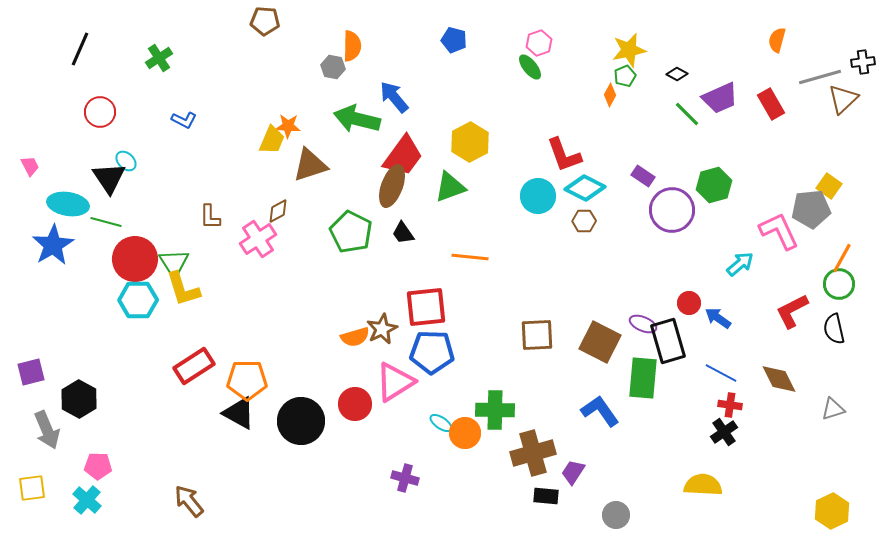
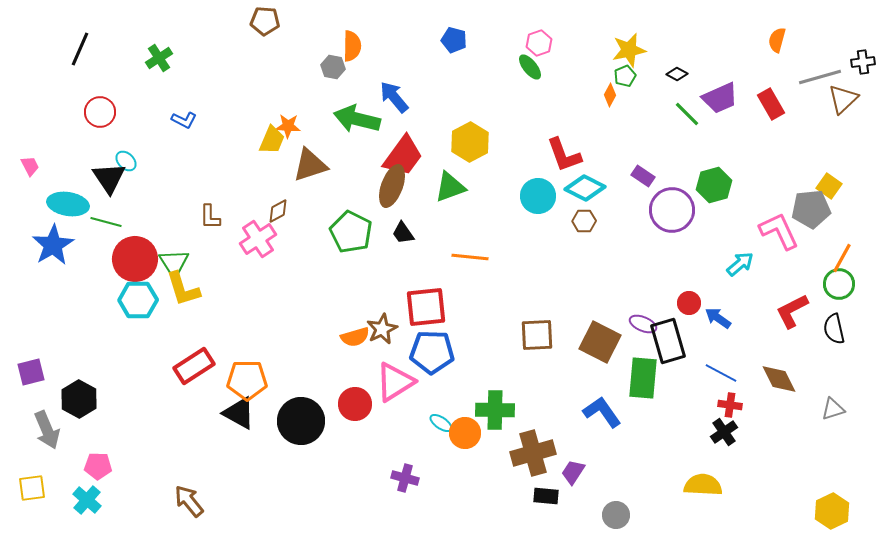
blue L-shape at (600, 411): moved 2 px right, 1 px down
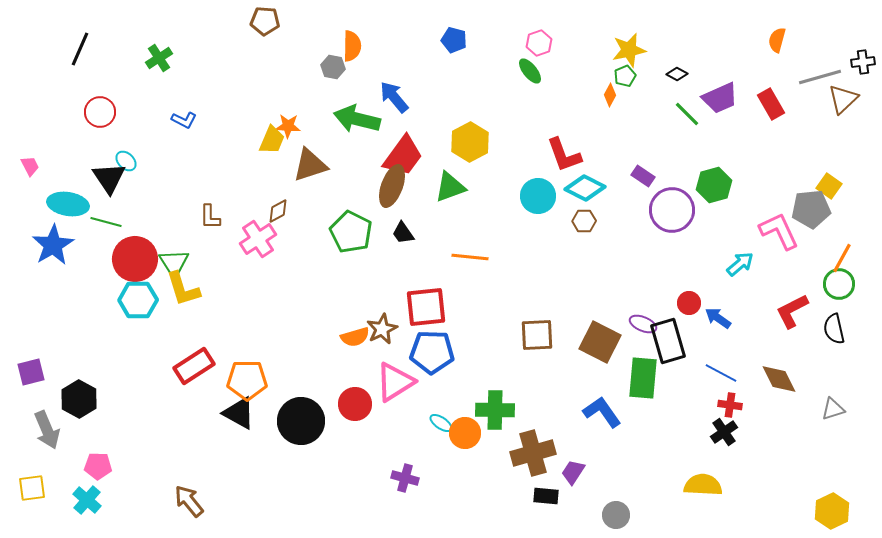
green ellipse at (530, 67): moved 4 px down
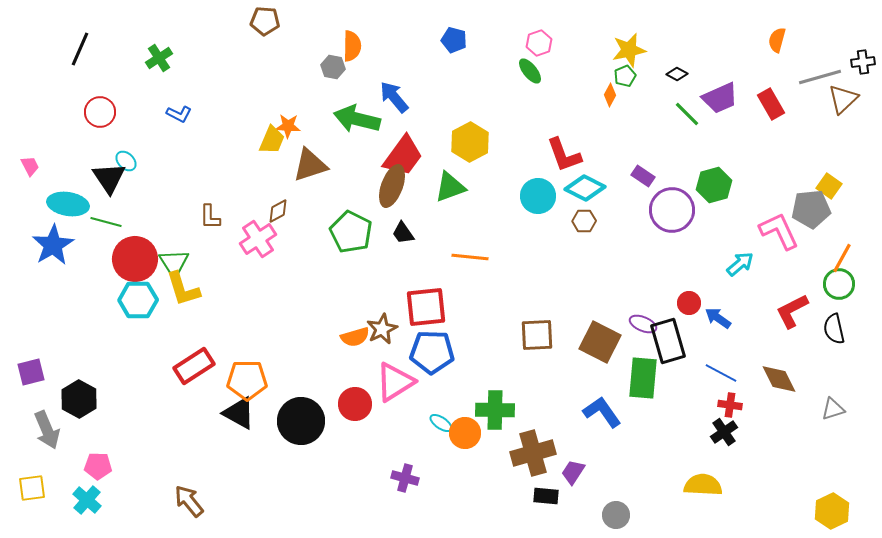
blue L-shape at (184, 120): moved 5 px left, 6 px up
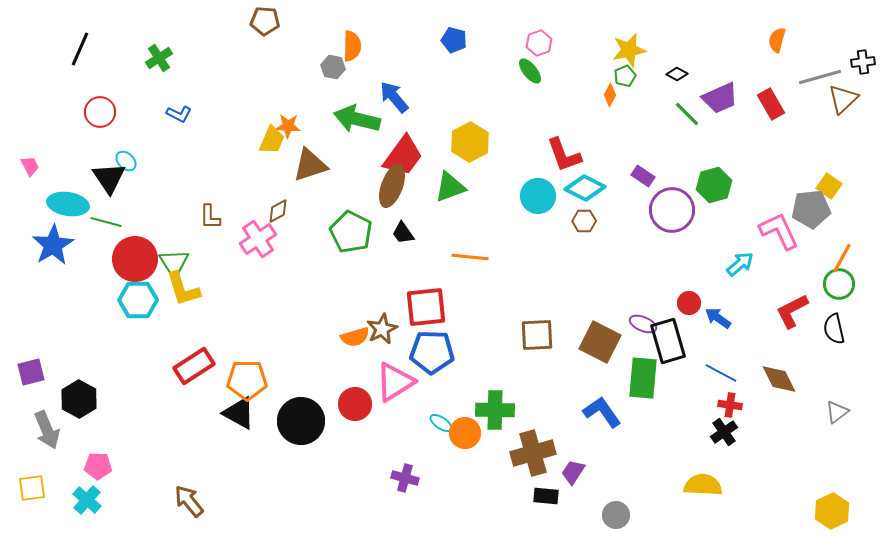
gray triangle at (833, 409): moved 4 px right, 3 px down; rotated 20 degrees counterclockwise
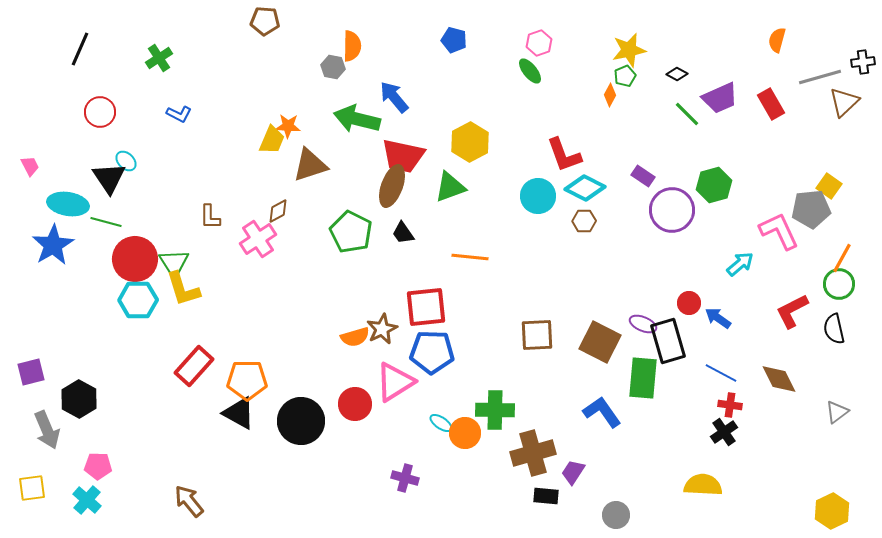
brown triangle at (843, 99): moved 1 px right, 3 px down
red trapezoid at (403, 156): rotated 66 degrees clockwise
red rectangle at (194, 366): rotated 15 degrees counterclockwise
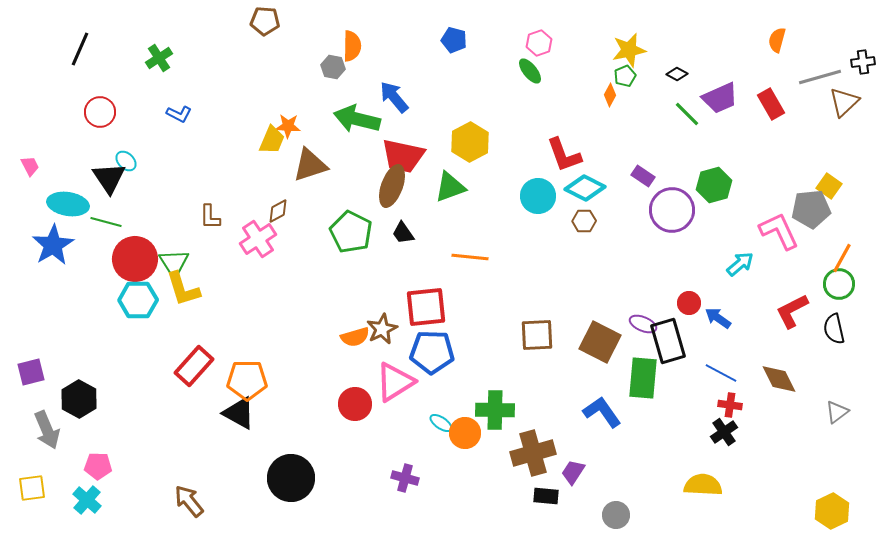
black circle at (301, 421): moved 10 px left, 57 px down
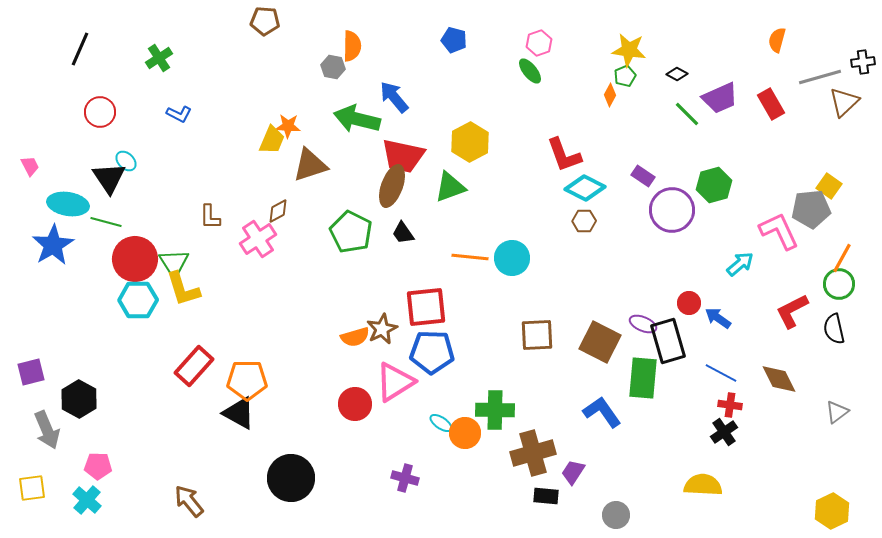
yellow star at (629, 50): rotated 20 degrees clockwise
cyan circle at (538, 196): moved 26 px left, 62 px down
